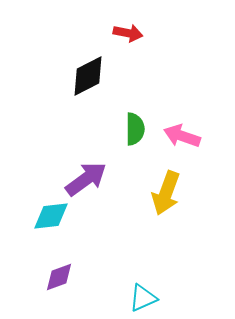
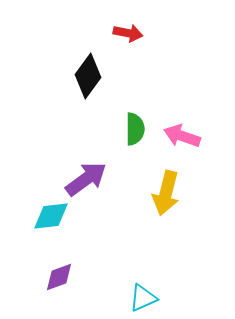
black diamond: rotated 27 degrees counterclockwise
yellow arrow: rotated 6 degrees counterclockwise
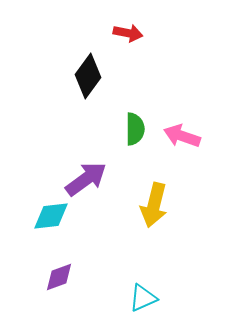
yellow arrow: moved 12 px left, 12 px down
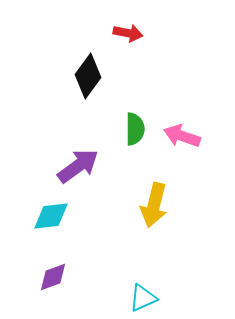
purple arrow: moved 8 px left, 13 px up
purple diamond: moved 6 px left
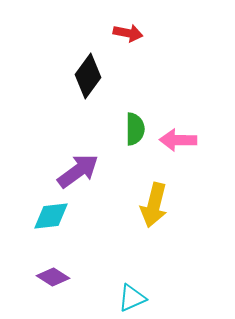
pink arrow: moved 4 px left, 4 px down; rotated 18 degrees counterclockwise
purple arrow: moved 5 px down
purple diamond: rotated 52 degrees clockwise
cyan triangle: moved 11 px left
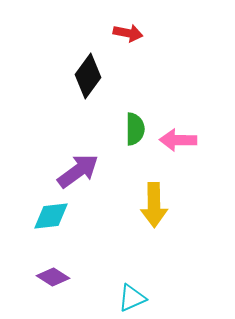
yellow arrow: rotated 15 degrees counterclockwise
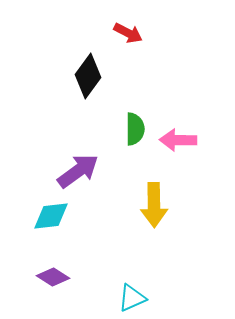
red arrow: rotated 16 degrees clockwise
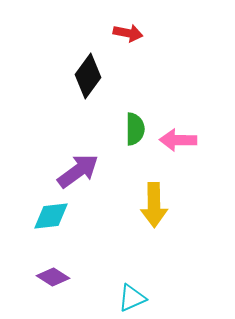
red arrow: rotated 16 degrees counterclockwise
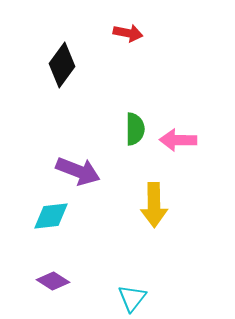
black diamond: moved 26 px left, 11 px up
purple arrow: rotated 57 degrees clockwise
purple diamond: moved 4 px down
cyan triangle: rotated 28 degrees counterclockwise
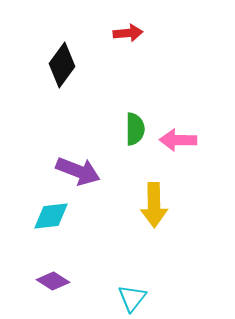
red arrow: rotated 16 degrees counterclockwise
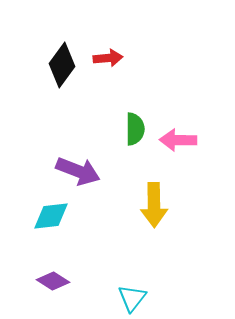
red arrow: moved 20 px left, 25 px down
